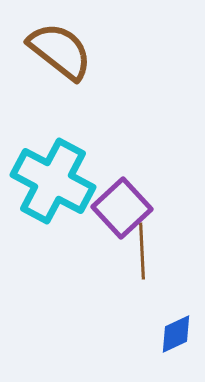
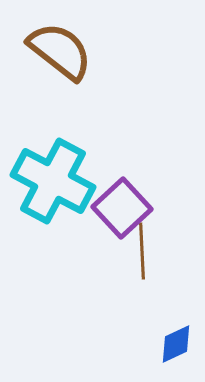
blue diamond: moved 10 px down
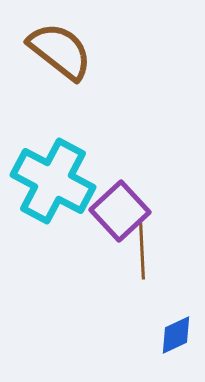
purple square: moved 2 px left, 3 px down
blue diamond: moved 9 px up
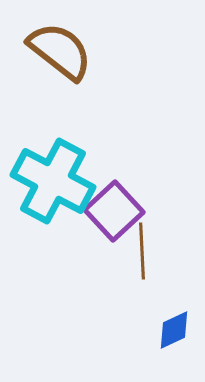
purple square: moved 6 px left
blue diamond: moved 2 px left, 5 px up
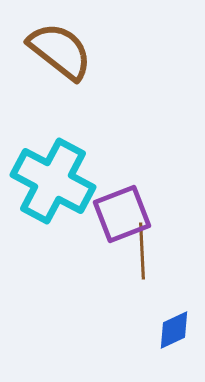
purple square: moved 8 px right, 3 px down; rotated 22 degrees clockwise
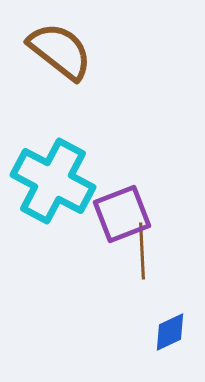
blue diamond: moved 4 px left, 2 px down
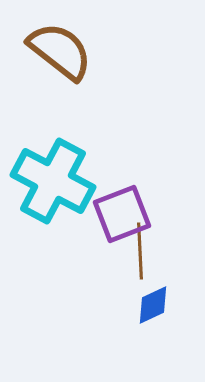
brown line: moved 2 px left
blue diamond: moved 17 px left, 27 px up
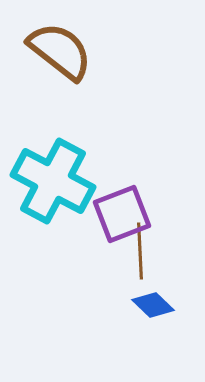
blue diamond: rotated 69 degrees clockwise
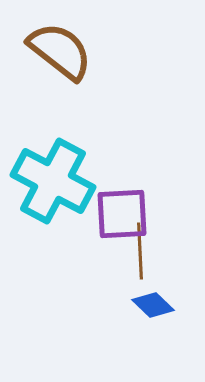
purple square: rotated 18 degrees clockwise
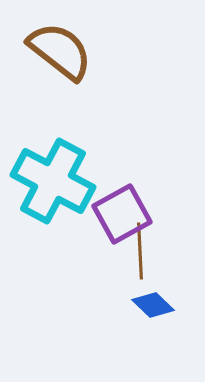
purple square: rotated 26 degrees counterclockwise
